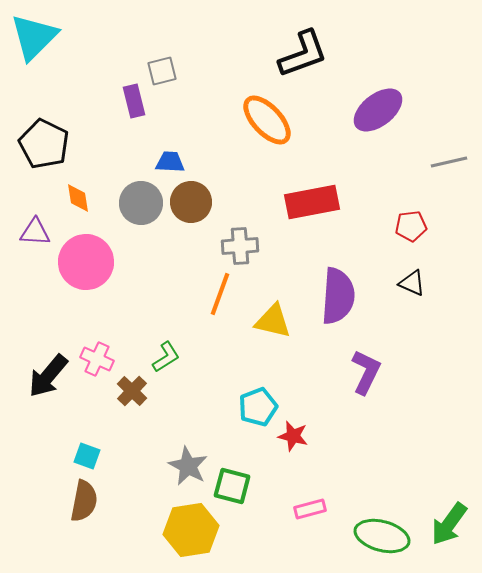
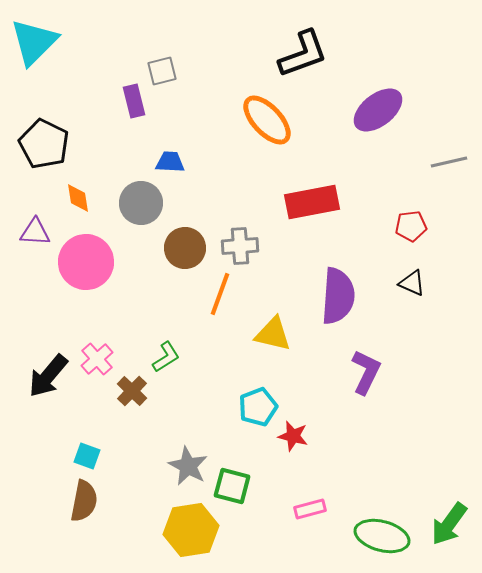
cyan triangle: moved 5 px down
brown circle: moved 6 px left, 46 px down
yellow triangle: moved 13 px down
pink cross: rotated 24 degrees clockwise
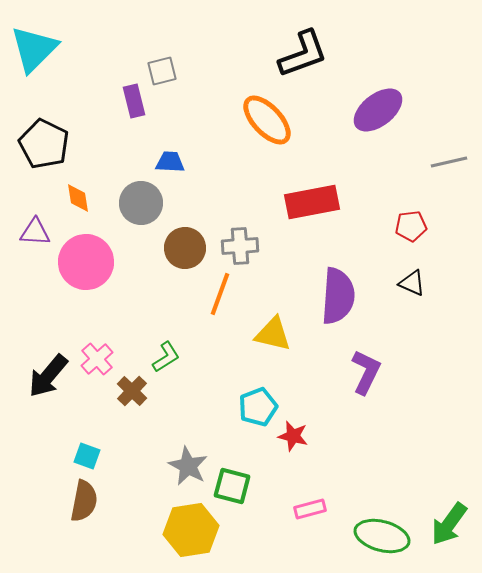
cyan triangle: moved 7 px down
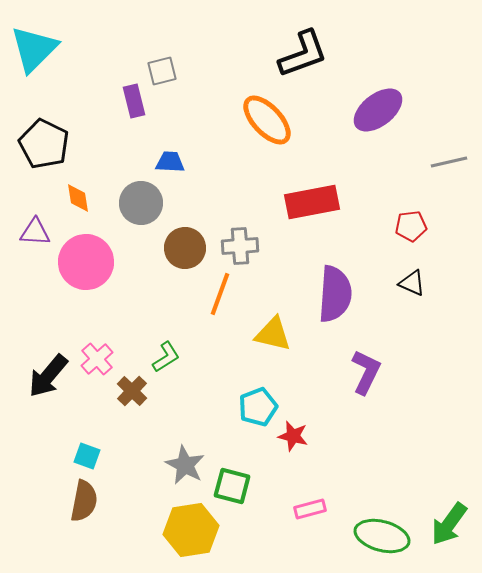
purple semicircle: moved 3 px left, 2 px up
gray star: moved 3 px left, 1 px up
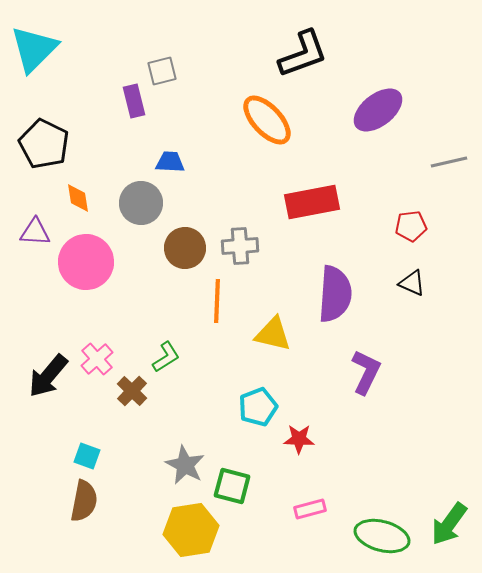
orange line: moved 3 px left, 7 px down; rotated 18 degrees counterclockwise
red star: moved 6 px right, 3 px down; rotated 12 degrees counterclockwise
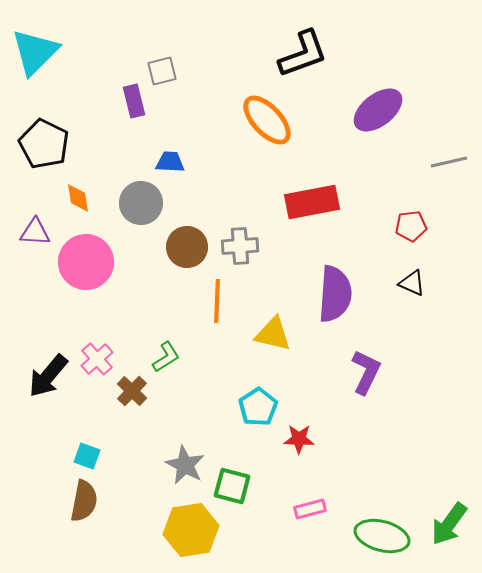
cyan triangle: moved 1 px right, 3 px down
brown circle: moved 2 px right, 1 px up
cyan pentagon: rotated 12 degrees counterclockwise
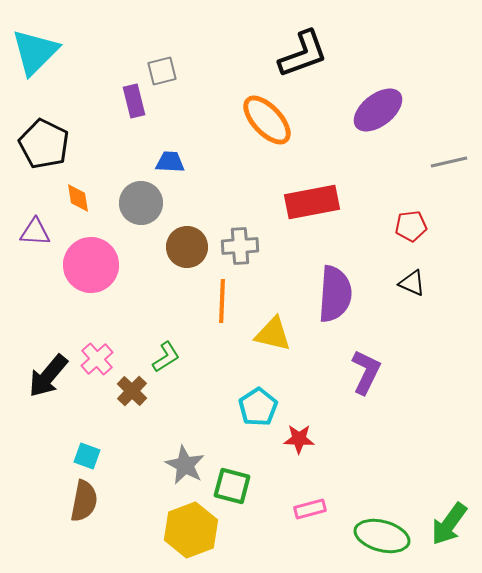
pink circle: moved 5 px right, 3 px down
orange line: moved 5 px right
yellow hexagon: rotated 12 degrees counterclockwise
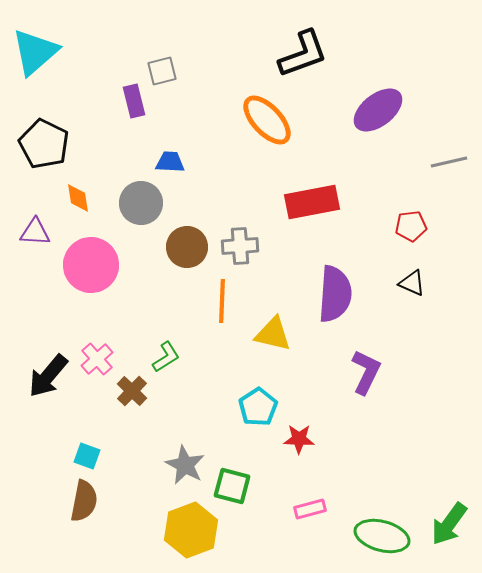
cyan triangle: rotated 4 degrees clockwise
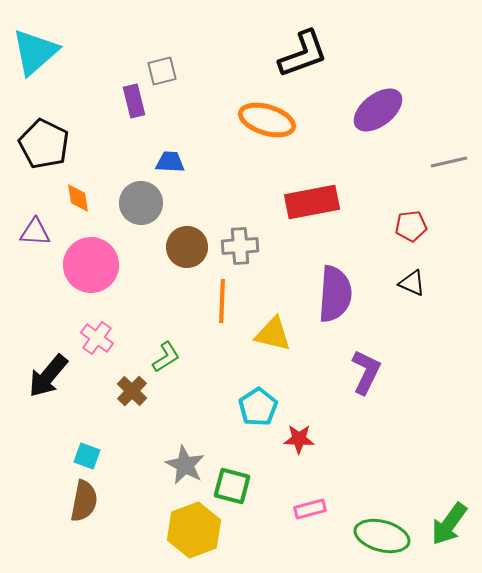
orange ellipse: rotated 30 degrees counterclockwise
pink cross: moved 21 px up; rotated 12 degrees counterclockwise
yellow hexagon: moved 3 px right
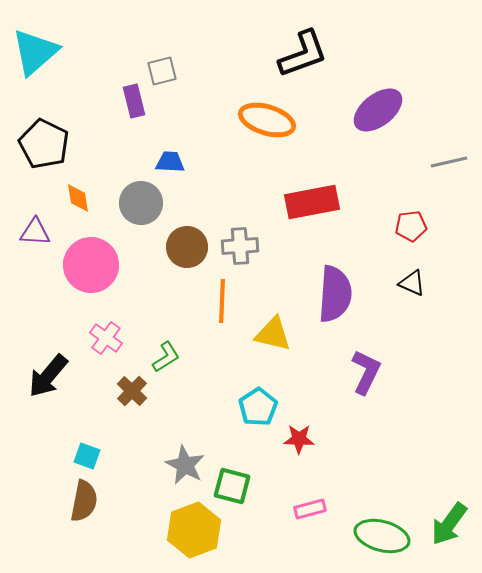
pink cross: moved 9 px right
